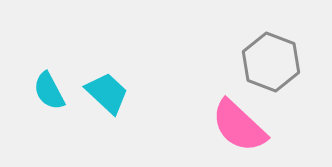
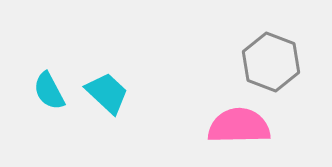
pink semicircle: rotated 136 degrees clockwise
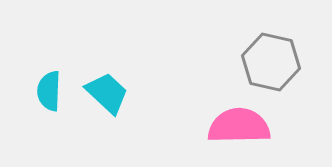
gray hexagon: rotated 8 degrees counterclockwise
cyan semicircle: rotated 30 degrees clockwise
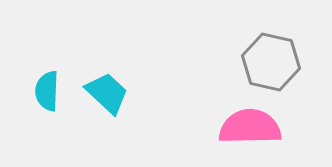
cyan semicircle: moved 2 px left
pink semicircle: moved 11 px right, 1 px down
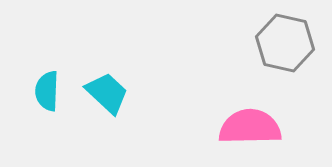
gray hexagon: moved 14 px right, 19 px up
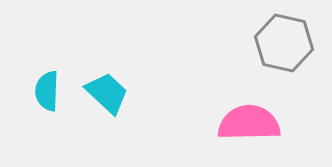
gray hexagon: moved 1 px left
pink semicircle: moved 1 px left, 4 px up
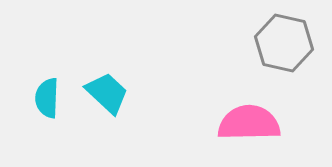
cyan semicircle: moved 7 px down
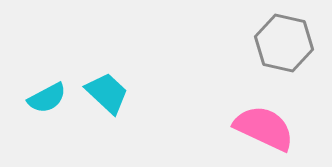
cyan semicircle: rotated 120 degrees counterclockwise
pink semicircle: moved 15 px right, 5 px down; rotated 26 degrees clockwise
